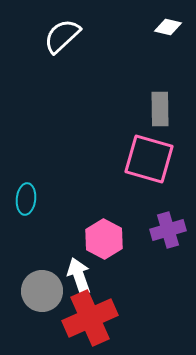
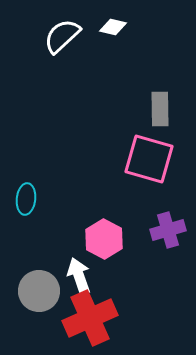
white diamond: moved 55 px left
gray circle: moved 3 px left
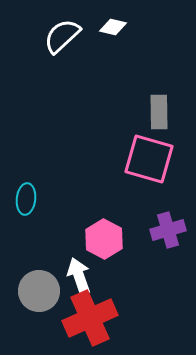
gray rectangle: moved 1 px left, 3 px down
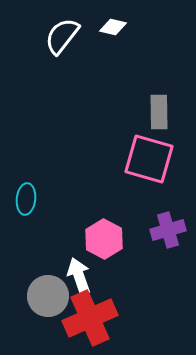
white semicircle: rotated 9 degrees counterclockwise
gray circle: moved 9 px right, 5 px down
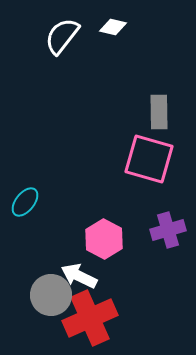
cyan ellipse: moved 1 px left, 3 px down; rotated 32 degrees clockwise
white arrow: rotated 45 degrees counterclockwise
gray circle: moved 3 px right, 1 px up
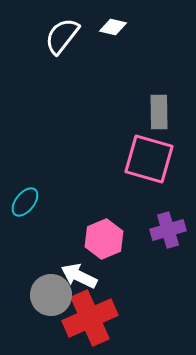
pink hexagon: rotated 9 degrees clockwise
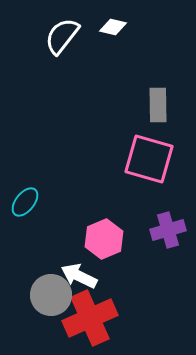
gray rectangle: moved 1 px left, 7 px up
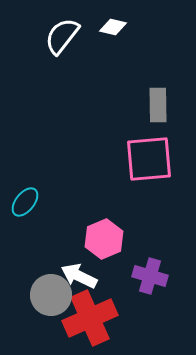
pink square: rotated 21 degrees counterclockwise
purple cross: moved 18 px left, 46 px down; rotated 32 degrees clockwise
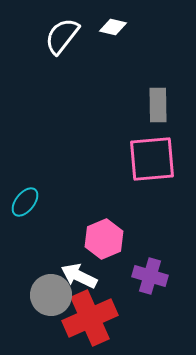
pink square: moved 3 px right
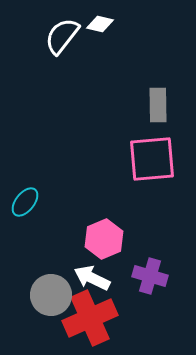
white diamond: moved 13 px left, 3 px up
white arrow: moved 13 px right, 2 px down
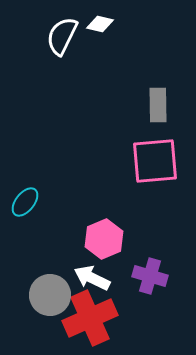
white semicircle: rotated 12 degrees counterclockwise
pink square: moved 3 px right, 2 px down
gray circle: moved 1 px left
